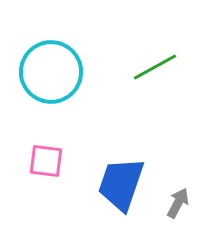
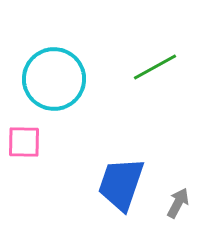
cyan circle: moved 3 px right, 7 px down
pink square: moved 22 px left, 19 px up; rotated 6 degrees counterclockwise
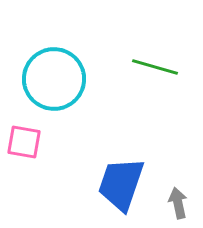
green line: rotated 45 degrees clockwise
pink square: rotated 9 degrees clockwise
gray arrow: rotated 40 degrees counterclockwise
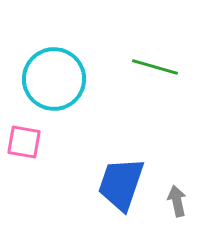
gray arrow: moved 1 px left, 2 px up
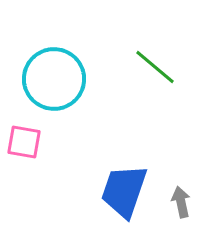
green line: rotated 24 degrees clockwise
blue trapezoid: moved 3 px right, 7 px down
gray arrow: moved 4 px right, 1 px down
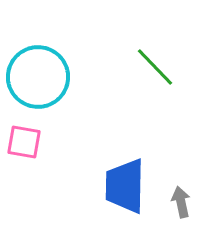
green line: rotated 6 degrees clockwise
cyan circle: moved 16 px left, 2 px up
blue trapezoid: moved 1 px right, 5 px up; rotated 18 degrees counterclockwise
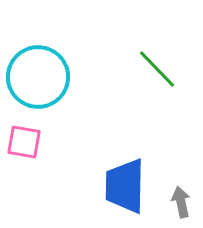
green line: moved 2 px right, 2 px down
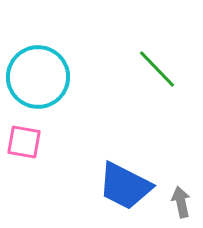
blue trapezoid: rotated 64 degrees counterclockwise
